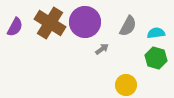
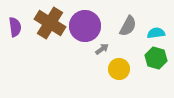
purple circle: moved 4 px down
purple semicircle: rotated 36 degrees counterclockwise
yellow circle: moved 7 px left, 16 px up
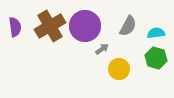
brown cross: moved 3 px down; rotated 28 degrees clockwise
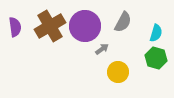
gray semicircle: moved 5 px left, 4 px up
cyan semicircle: rotated 114 degrees clockwise
yellow circle: moved 1 px left, 3 px down
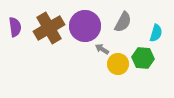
brown cross: moved 1 px left, 2 px down
gray arrow: rotated 112 degrees counterclockwise
green hexagon: moved 13 px left; rotated 10 degrees counterclockwise
yellow circle: moved 8 px up
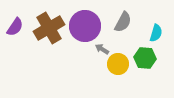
purple semicircle: rotated 42 degrees clockwise
green hexagon: moved 2 px right
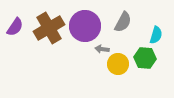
cyan semicircle: moved 2 px down
gray arrow: rotated 24 degrees counterclockwise
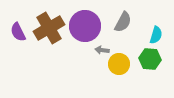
purple semicircle: moved 3 px right, 5 px down; rotated 120 degrees clockwise
gray arrow: moved 1 px down
green hexagon: moved 5 px right, 1 px down
yellow circle: moved 1 px right
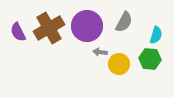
gray semicircle: moved 1 px right
purple circle: moved 2 px right
gray arrow: moved 2 px left, 2 px down
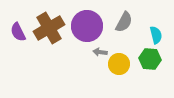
cyan semicircle: rotated 30 degrees counterclockwise
